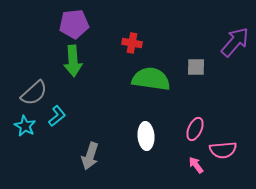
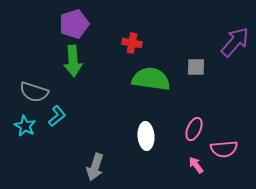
purple pentagon: rotated 12 degrees counterclockwise
gray semicircle: moved 1 px up; rotated 60 degrees clockwise
pink ellipse: moved 1 px left
pink semicircle: moved 1 px right, 1 px up
gray arrow: moved 5 px right, 11 px down
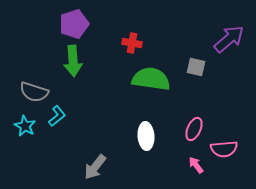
purple arrow: moved 6 px left, 3 px up; rotated 8 degrees clockwise
gray square: rotated 12 degrees clockwise
gray arrow: rotated 20 degrees clockwise
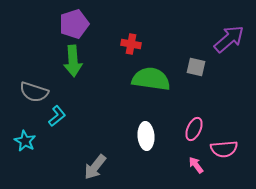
red cross: moved 1 px left, 1 px down
cyan star: moved 15 px down
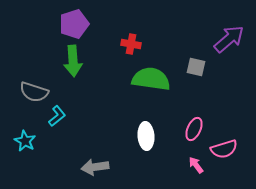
pink semicircle: rotated 12 degrees counterclockwise
gray arrow: rotated 44 degrees clockwise
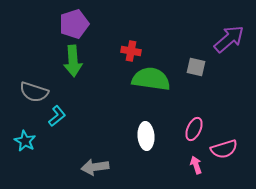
red cross: moved 7 px down
pink arrow: rotated 18 degrees clockwise
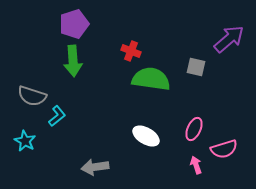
red cross: rotated 12 degrees clockwise
gray semicircle: moved 2 px left, 4 px down
white ellipse: rotated 56 degrees counterclockwise
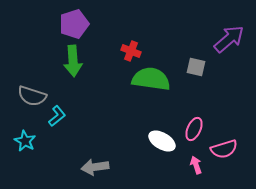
white ellipse: moved 16 px right, 5 px down
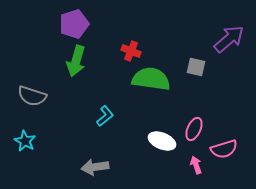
green arrow: moved 3 px right; rotated 20 degrees clockwise
cyan L-shape: moved 48 px right
white ellipse: rotated 8 degrees counterclockwise
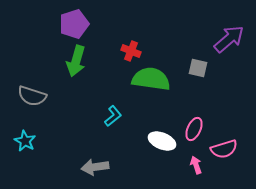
gray square: moved 2 px right, 1 px down
cyan L-shape: moved 8 px right
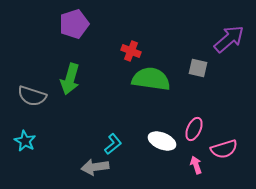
green arrow: moved 6 px left, 18 px down
cyan L-shape: moved 28 px down
